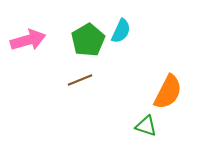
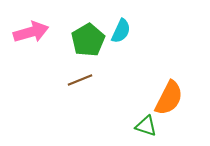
pink arrow: moved 3 px right, 8 px up
orange semicircle: moved 1 px right, 6 px down
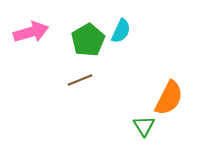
green triangle: moved 2 px left; rotated 40 degrees clockwise
